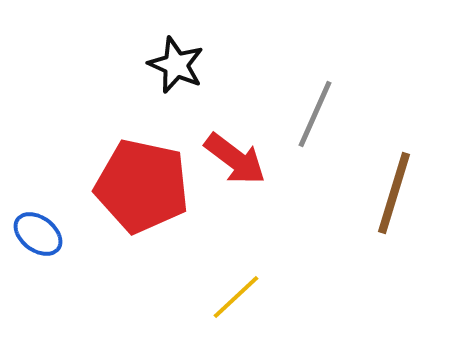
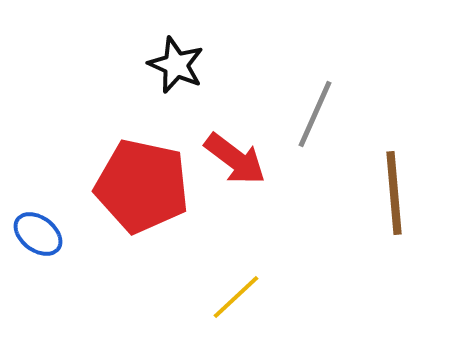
brown line: rotated 22 degrees counterclockwise
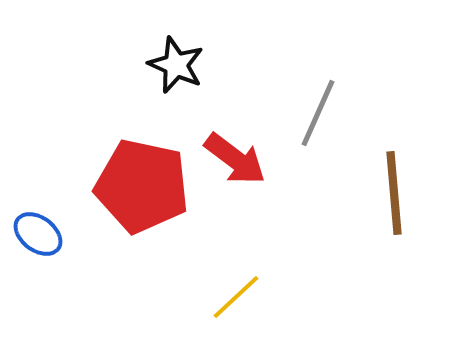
gray line: moved 3 px right, 1 px up
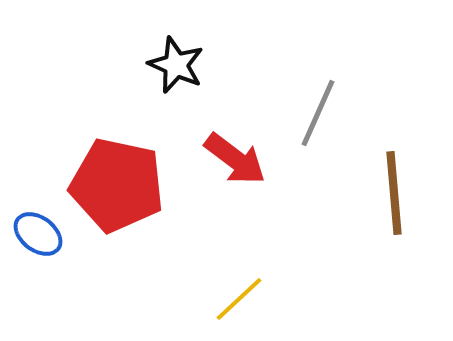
red pentagon: moved 25 px left, 1 px up
yellow line: moved 3 px right, 2 px down
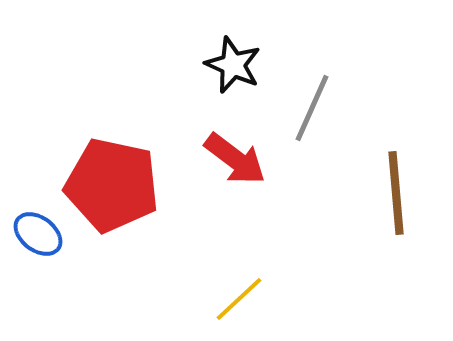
black star: moved 57 px right
gray line: moved 6 px left, 5 px up
red pentagon: moved 5 px left
brown line: moved 2 px right
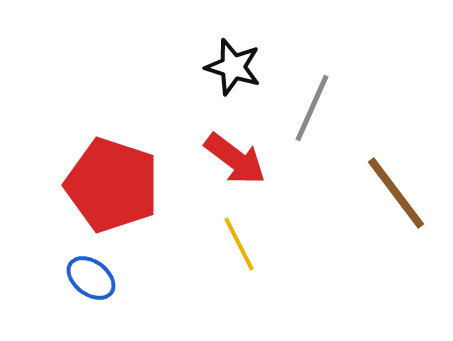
black star: moved 2 px down; rotated 6 degrees counterclockwise
red pentagon: rotated 6 degrees clockwise
brown line: rotated 32 degrees counterclockwise
blue ellipse: moved 53 px right, 44 px down
yellow line: moved 55 px up; rotated 74 degrees counterclockwise
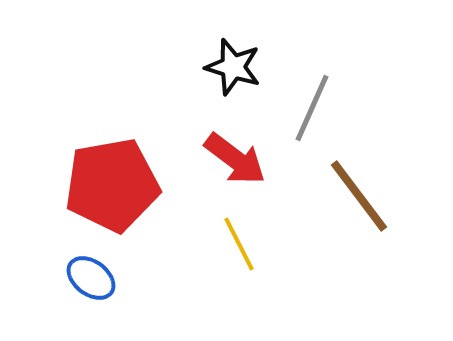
red pentagon: rotated 28 degrees counterclockwise
brown line: moved 37 px left, 3 px down
